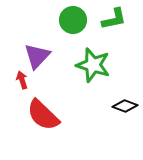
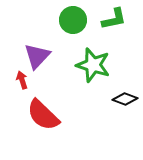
black diamond: moved 7 px up
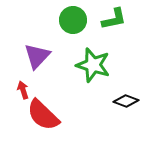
red arrow: moved 1 px right, 10 px down
black diamond: moved 1 px right, 2 px down
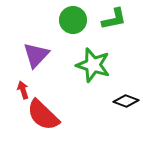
purple triangle: moved 1 px left, 1 px up
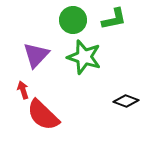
green star: moved 9 px left, 8 px up
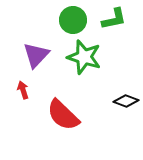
red semicircle: moved 20 px right
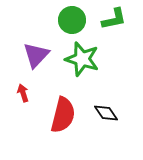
green circle: moved 1 px left
green star: moved 2 px left, 2 px down
red arrow: moved 3 px down
black diamond: moved 20 px left, 12 px down; rotated 35 degrees clockwise
red semicircle: rotated 120 degrees counterclockwise
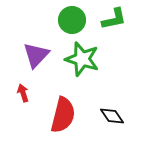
black diamond: moved 6 px right, 3 px down
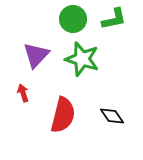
green circle: moved 1 px right, 1 px up
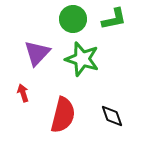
purple triangle: moved 1 px right, 2 px up
black diamond: rotated 15 degrees clockwise
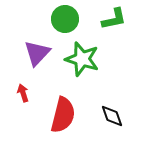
green circle: moved 8 px left
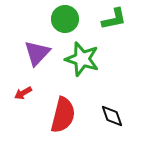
red arrow: rotated 102 degrees counterclockwise
